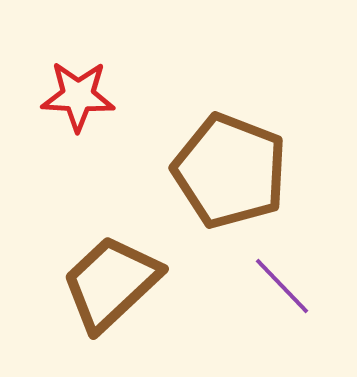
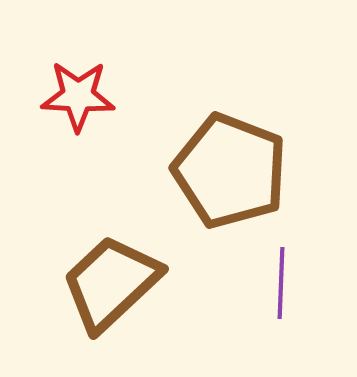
purple line: moved 1 px left, 3 px up; rotated 46 degrees clockwise
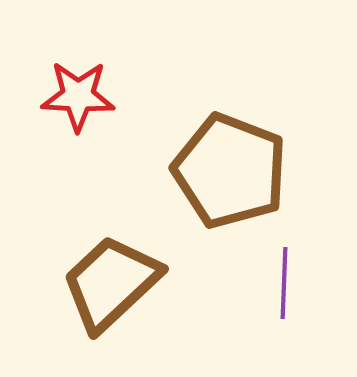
purple line: moved 3 px right
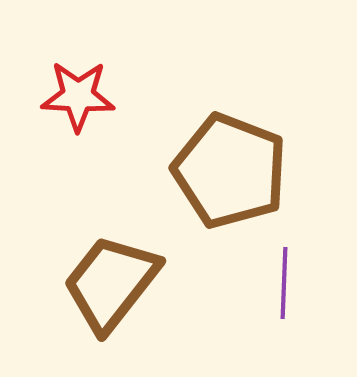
brown trapezoid: rotated 9 degrees counterclockwise
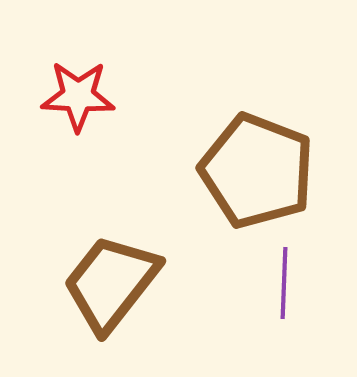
brown pentagon: moved 27 px right
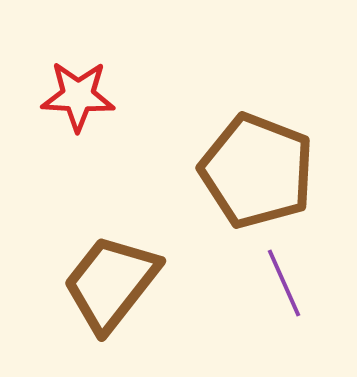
purple line: rotated 26 degrees counterclockwise
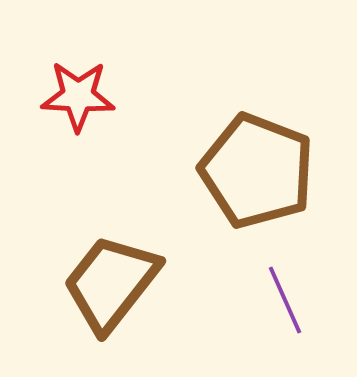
purple line: moved 1 px right, 17 px down
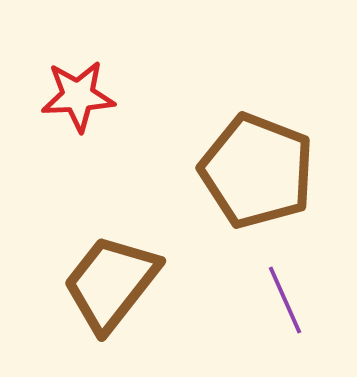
red star: rotated 6 degrees counterclockwise
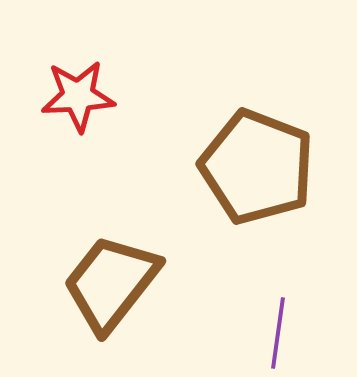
brown pentagon: moved 4 px up
purple line: moved 7 px left, 33 px down; rotated 32 degrees clockwise
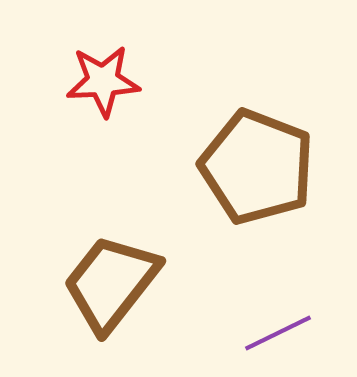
red star: moved 25 px right, 15 px up
purple line: rotated 56 degrees clockwise
